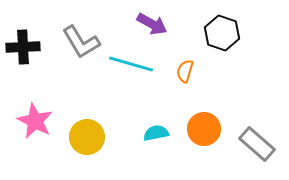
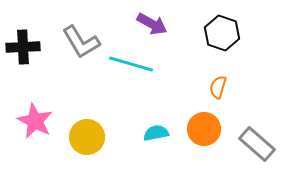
orange semicircle: moved 33 px right, 16 px down
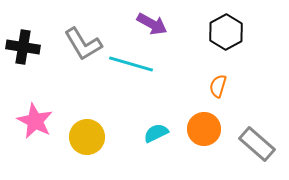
black hexagon: moved 4 px right, 1 px up; rotated 12 degrees clockwise
gray L-shape: moved 2 px right, 2 px down
black cross: rotated 12 degrees clockwise
orange semicircle: moved 1 px up
cyan semicircle: rotated 15 degrees counterclockwise
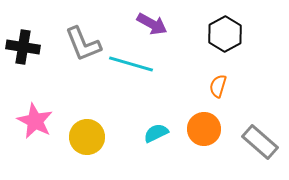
black hexagon: moved 1 px left, 2 px down
gray L-shape: rotated 9 degrees clockwise
gray rectangle: moved 3 px right, 2 px up
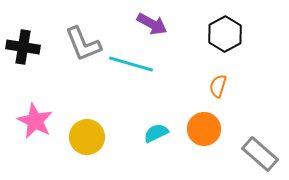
gray rectangle: moved 12 px down
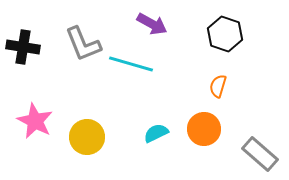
black hexagon: rotated 12 degrees counterclockwise
